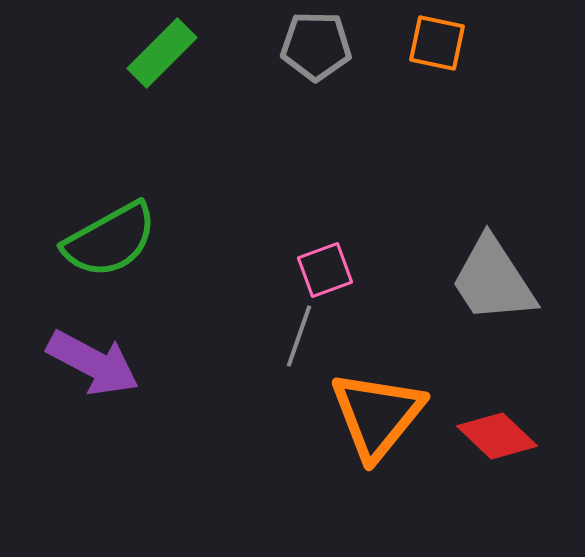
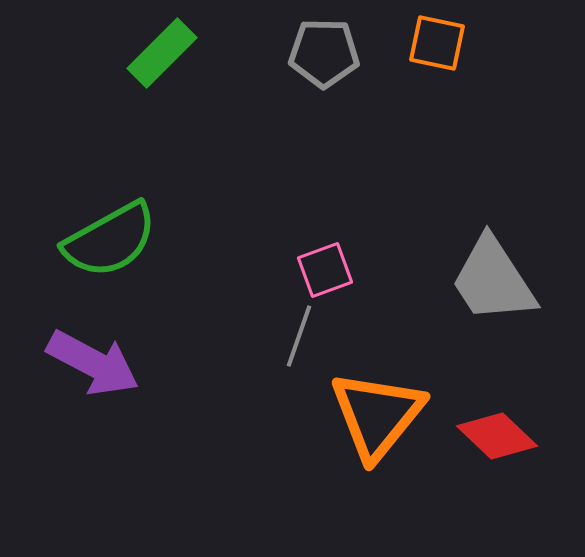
gray pentagon: moved 8 px right, 7 px down
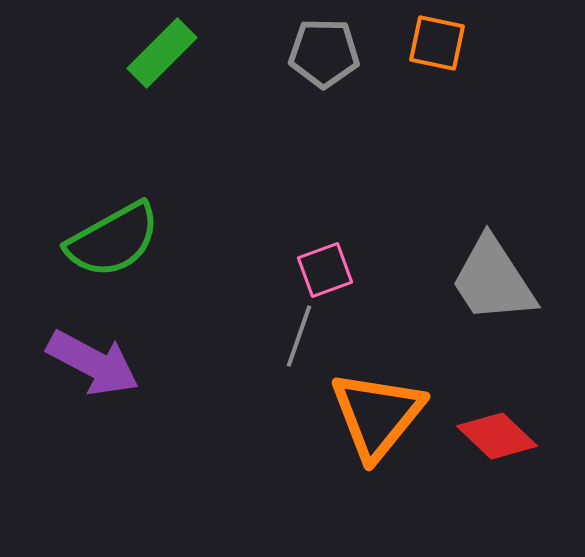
green semicircle: moved 3 px right
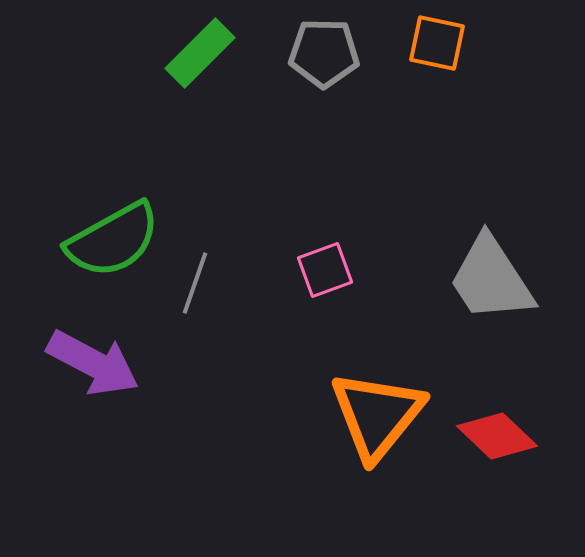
green rectangle: moved 38 px right
gray trapezoid: moved 2 px left, 1 px up
gray line: moved 104 px left, 53 px up
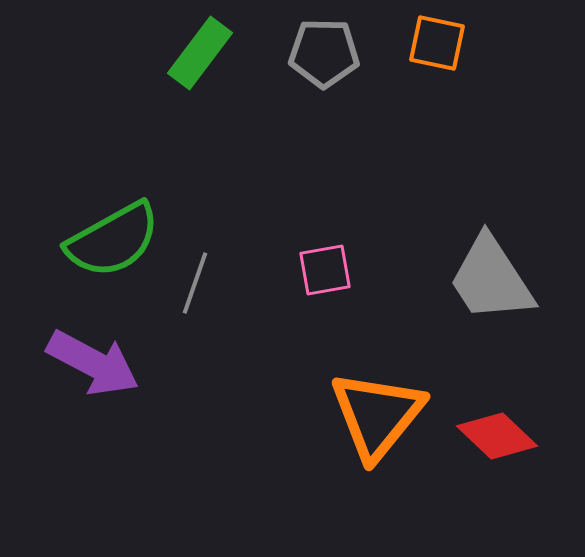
green rectangle: rotated 8 degrees counterclockwise
pink square: rotated 10 degrees clockwise
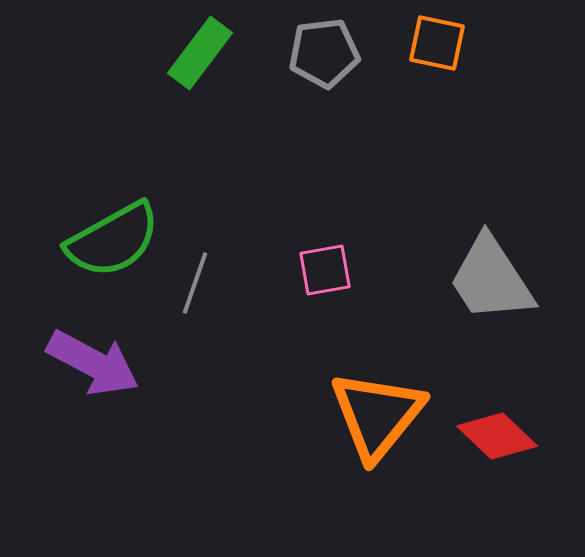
gray pentagon: rotated 8 degrees counterclockwise
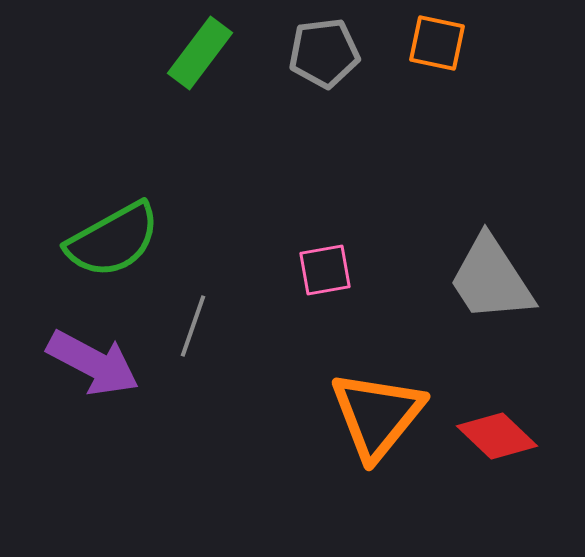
gray line: moved 2 px left, 43 px down
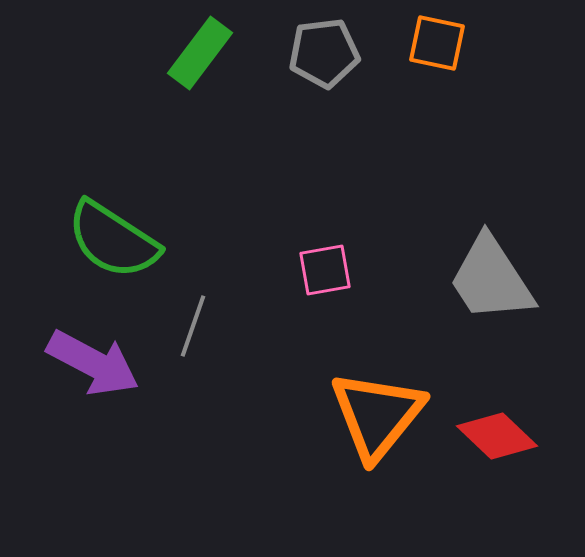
green semicircle: rotated 62 degrees clockwise
